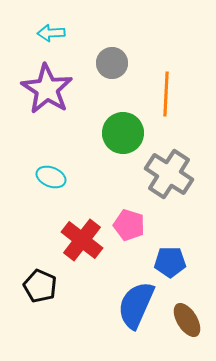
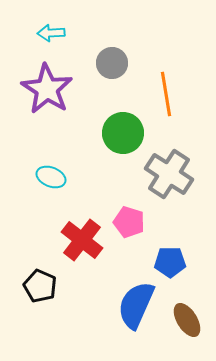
orange line: rotated 12 degrees counterclockwise
pink pentagon: moved 3 px up
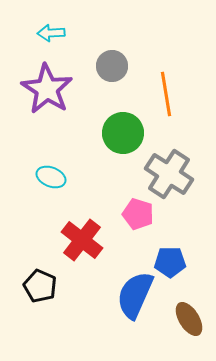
gray circle: moved 3 px down
pink pentagon: moved 9 px right, 8 px up
blue semicircle: moved 1 px left, 10 px up
brown ellipse: moved 2 px right, 1 px up
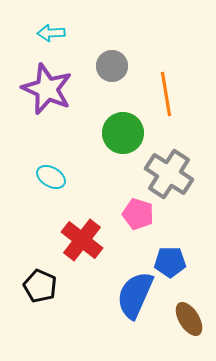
purple star: rotated 9 degrees counterclockwise
cyan ellipse: rotated 8 degrees clockwise
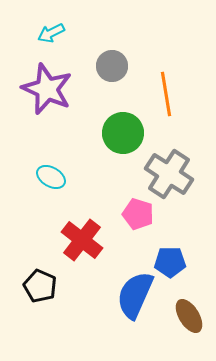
cyan arrow: rotated 24 degrees counterclockwise
brown ellipse: moved 3 px up
